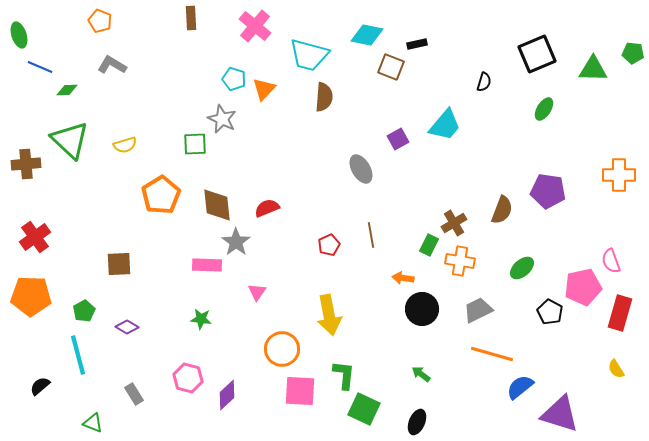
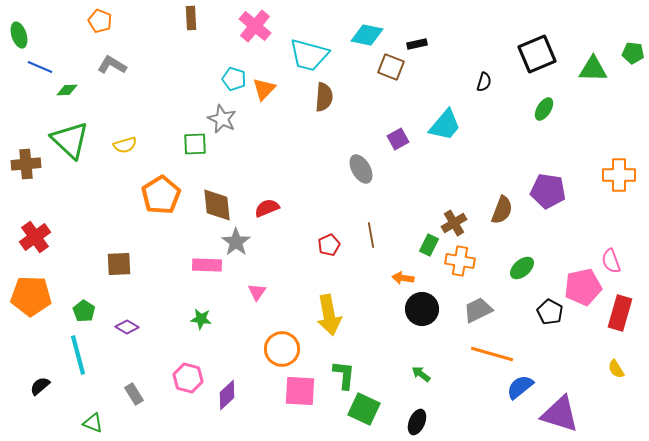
green pentagon at (84, 311): rotated 10 degrees counterclockwise
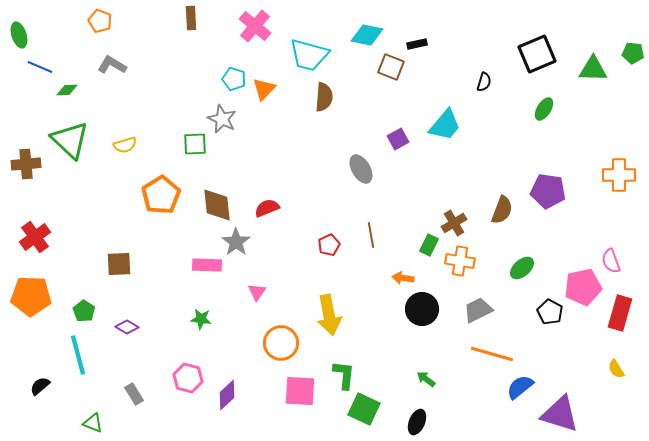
orange circle at (282, 349): moved 1 px left, 6 px up
green arrow at (421, 374): moved 5 px right, 5 px down
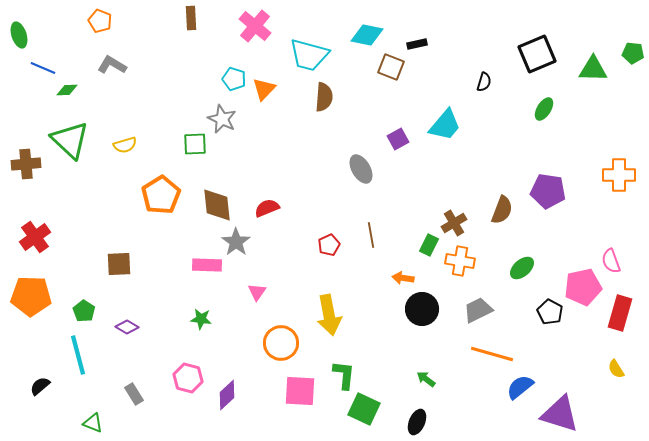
blue line at (40, 67): moved 3 px right, 1 px down
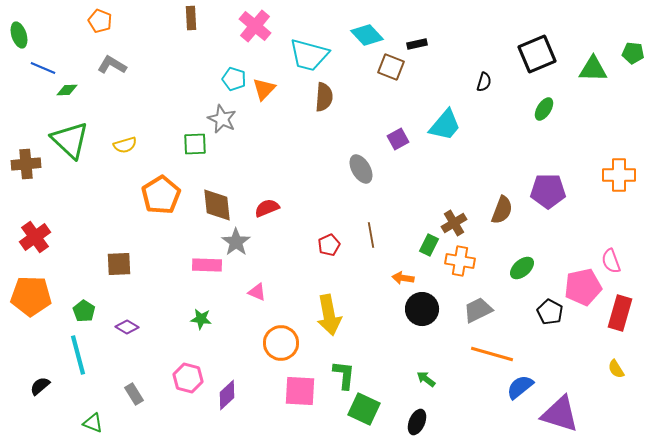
cyan diamond at (367, 35): rotated 36 degrees clockwise
purple pentagon at (548, 191): rotated 8 degrees counterclockwise
pink triangle at (257, 292): rotated 42 degrees counterclockwise
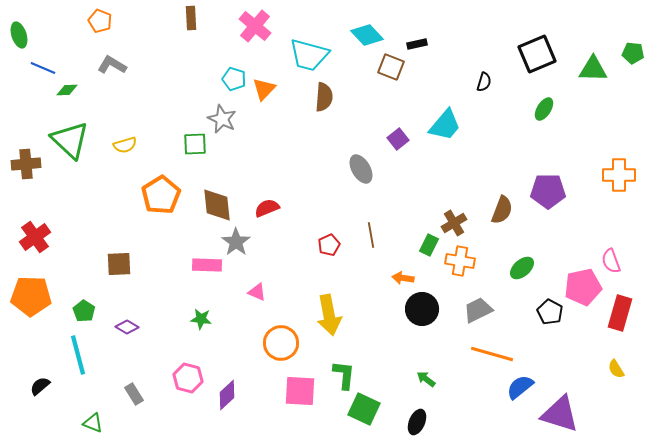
purple square at (398, 139): rotated 10 degrees counterclockwise
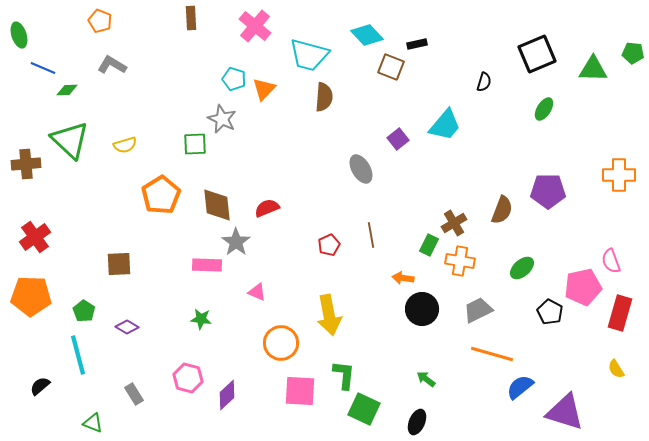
purple triangle at (560, 414): moved 5 px right, 2 px up
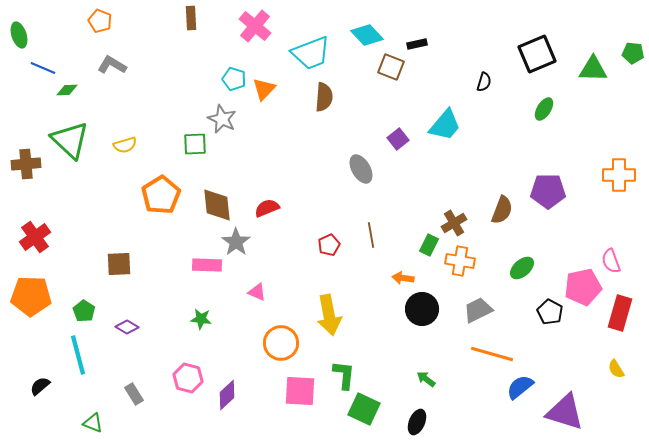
cyan trapezoid at (309, 55): moved 2 px right, 2 px up; rotated 36 degrees counterclockwise
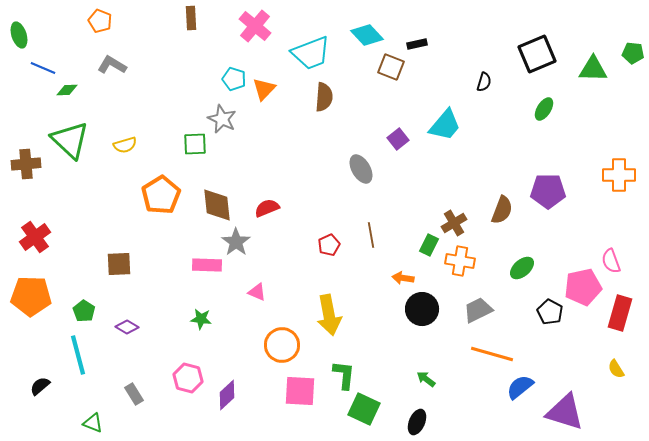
orange circle at (281, 343): moved 1 px right, 2 px down
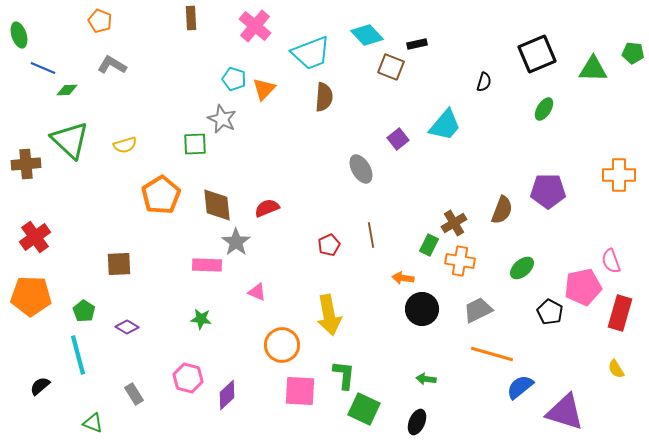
green arrow at (426, 379): rotated 30 degrees counterclockwise
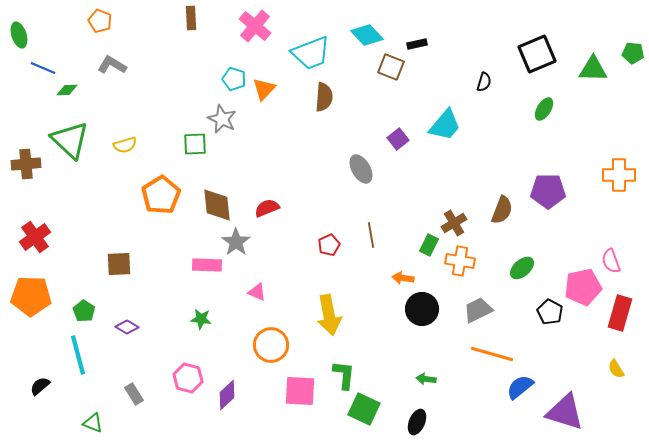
orange circle at (282, 345): moved 11 px left
